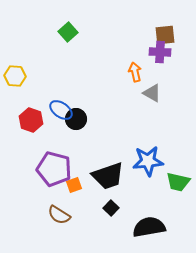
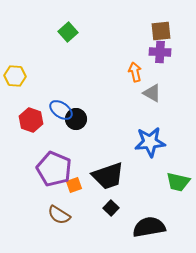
brown square: moved 4 px left, 4 px up
blue star: moved 2 px right, 19 px up
purple pentagon: rotated 8 degrees clockwise
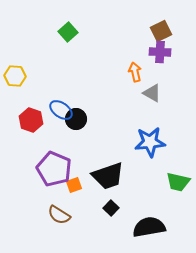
brown square: rotated 20 degrees counterclockwise
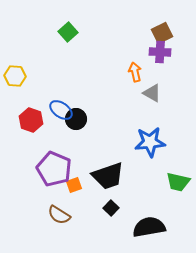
brown square: moved 1 px right, 2 px down
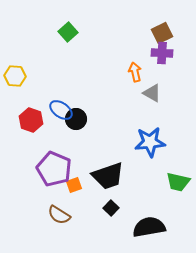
purple cross: moved 2 px right, 1 px down
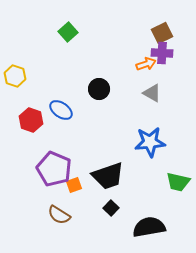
orange arrow: moved 11 px right, 8 px up; rotated 84 degrees clockwise
yellow hexagon: rotated 15 degrees clockwise
black circle: moved 23 px right, 30 px up
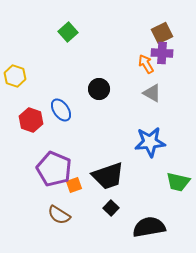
orange arrow: rotated 102 degrees counterclockwise
blue ellipse: rotated 20 degrees clockwise
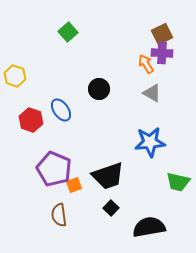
brown square: moved 1 px down
brown semicircle: rotated 50 degrees clockwise
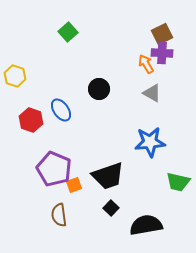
black semicircle: moved 3 px left, 2 px up
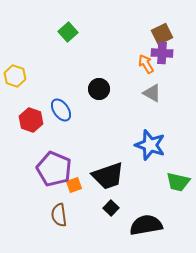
blue star: moved 3 px down; rotated 24 degrees clockwise
